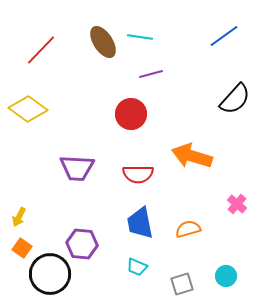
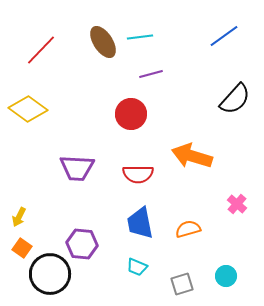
cyan line: rotated 15 degrees counterclockwise
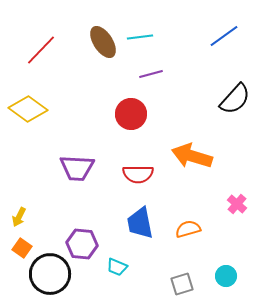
cyan trapezoid: moved 20 px left
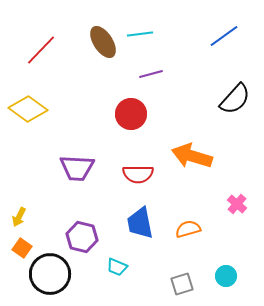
cyan line: moved 3 px up
purple hexagon: moved 7 px up; rotated 8 degrees clockwise
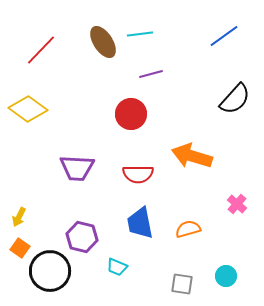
orange square: moved 2 px left
black circle: moved 3 px up
gray square: rotated 25 degrees clockwise
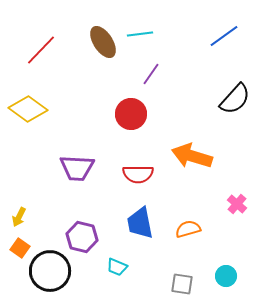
purple line: rotated 40 degrees counterclockwise
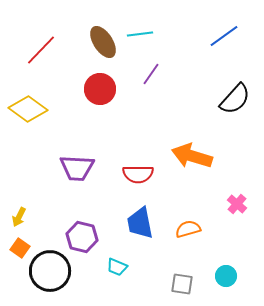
red circle: moved 31 px left, 25 px up
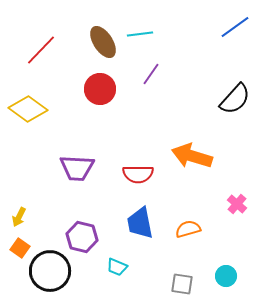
blue line: moved 11 px right, 9 px up
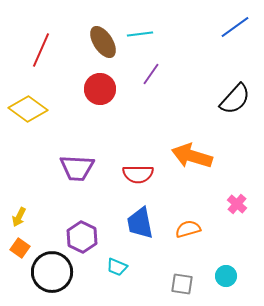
red line: rotated 20 degrees counterclockwise
purple hexagon: rotated 12 degrees clockwise
black circle: moved 2 px right, 1 px down
